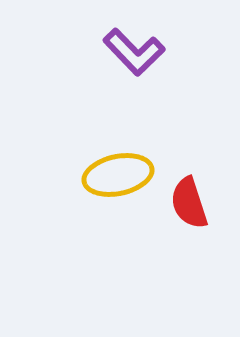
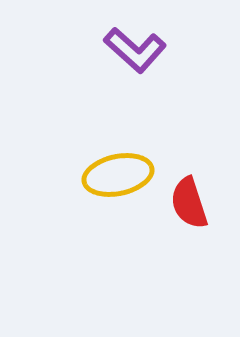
purple L-shape: moved 1 px right, 2 px up; rotated 4 degrees counterclockwise
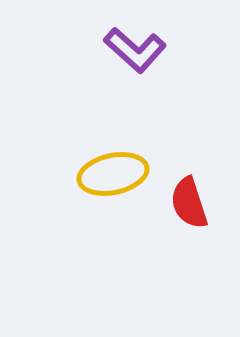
yellow ellipse: moved 5 px left, 1 px up
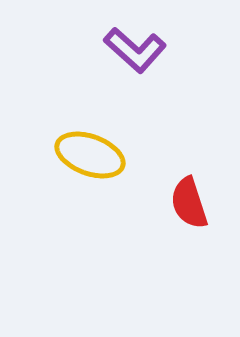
yellow ellipse: moved 23 px left, 19 px up; rotated 32 degrees clockwise
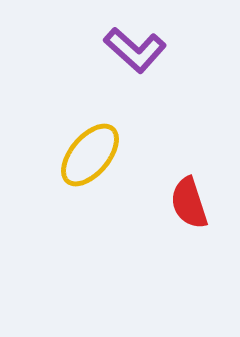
yellow ellipse: rotated 70 degrees counterclockwise
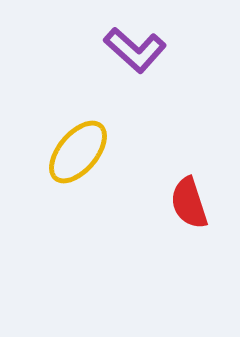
yellow ellipse: moved 12 px left, 3 px up
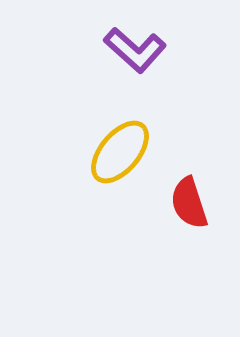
yellow ellipse: moved 42 px right
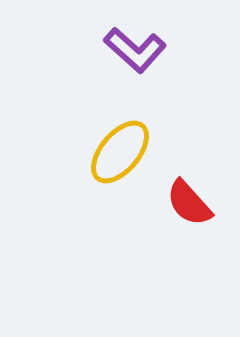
red semicircle: rotated 24 degrees counterclockwise
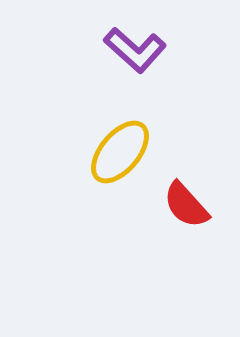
red semicircle: moved 3 px left, 2 px down
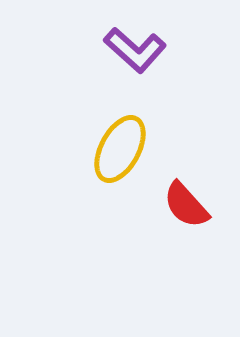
yellow ellipse: moved 3 px up; rotated 12 degrees counterclockwise
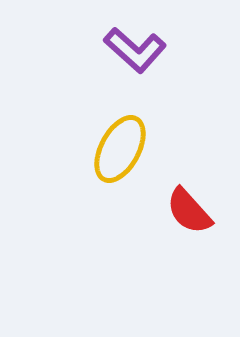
red semicircle: moved 3 px right, 6 px down
